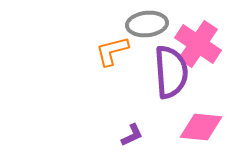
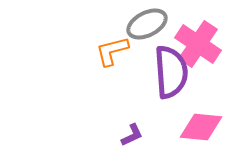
gray ellipse: rotated 21 degrees counterclockwise
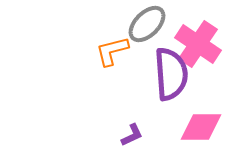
gray ellipse: rotated 18 degrees counterclockwise
purple semicircle: moved 2 px down
pink diamond: rotated 6 degrees counterclockwise
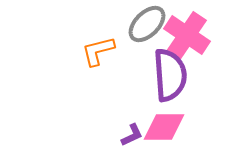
pink cross: moved 11 px left, 9 px up
orange L-shape: moved 14 px left
purple semicircle: moved 1 px left, 1 px down
pink diamond: moved 37 px left
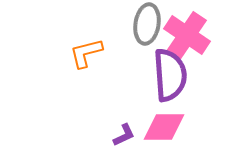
gray ellipse: rotated 36 degrees counterclockwise
orange L-shape: moved 12 px left, 2 px down
purple L-shape: moved 8 px left
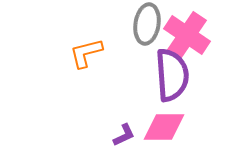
purple semicircle: moved 2 px right
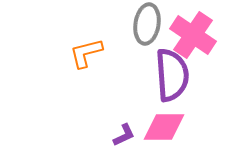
pink cross: moved 6 px right
